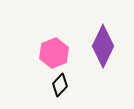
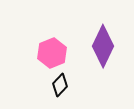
pink hexagon: moved 2 px left
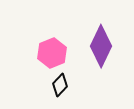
purple diamond: moved 2 px left
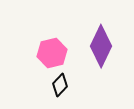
pink hexagon: rotated 8 degrees clockwise
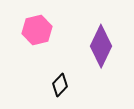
pink hexagon: moved 15 px left, 23 px up
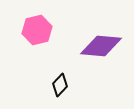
purple diamond: rotated 69 degrees clockwise
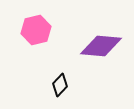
pink hexagon: moved 1 px left
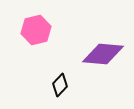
purple diamond: moved 2 px right, 8 px down
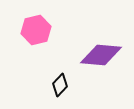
purple diamond: moved 2 px left, 1 px down
